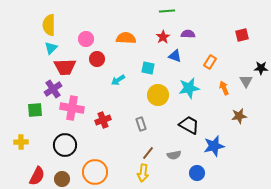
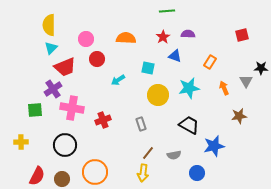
red trapezoid: rotated 20 degrees counterclockwise
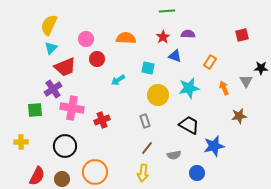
yellow semicircle: rotated 25 degrees clockwise
red cross: moved 1 px left
gray rectangle: moved 4 px right, 3 px up
black circle: moved 1 px down
brown line: moved 1 px left, 5 px up
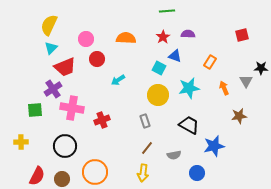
cyan square: moved 11 px right; rotated 16 degrees clockwise
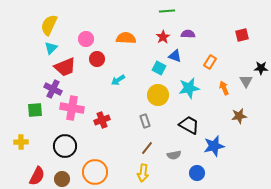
purple cross: rotated 30 degrees counterclockwise
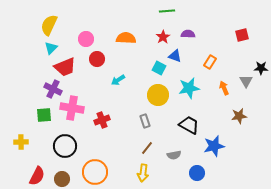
green square: moved 9 px right, 5 px down
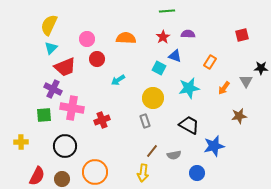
pink circle: moved 1 px right
orange arrow: rotated 120 degrees counterclockwise
yellow circle: moved 5 px left, 3 px down
brown line: moved 5 px right, 3 px down
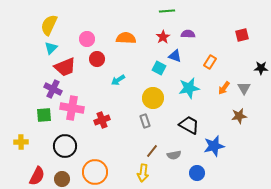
gray triangle: moved 2 px left, 7 px down
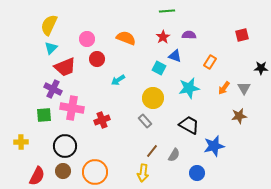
purple semicircle: moved 1 px right, 1 px down
orange semicircle: rotated 18 degrees clockwise
gray rectangle: rotated 24 degrees counterclockwise
gray semicircle: rotated 48 degrees counterclockwise
brown circle: moved 1 px right, 8 px up
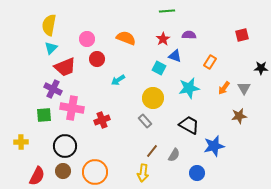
yellow semicircle: rotated 15 degrees counterclockwise
red star: moved 2 px down
